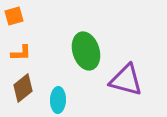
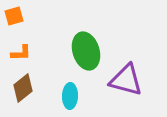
cyan ellipse: moved 12 px right, 4 px up
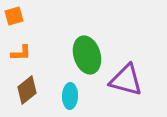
green ellipse: moved 1 px right, 4 px down
brown diamond: moved 4 px right, 2 px down
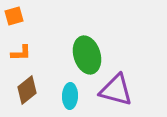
purple triangle: moved 10 px left, 10 px down
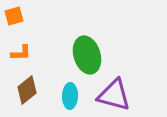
purple triangle: moved 2 px left, 5 px down
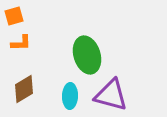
orange L-shape: moved 10 px up
brown diamond: moved 3 px left, 1 px up; rotated 8 degrees clockwise
purple triangle: moved 3 px left
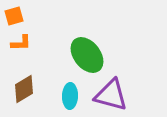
green ellipse: rotated 21 degrees counterclockwise
